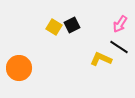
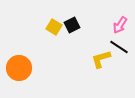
pink arrow: moved 1 px down
yellow L-shape: rotated 40 degrees counterclockwise
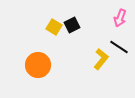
pink arrow: moved 7 px up; rotated 12 degrees counterclockwise
yellow L-shape: rotated 145 degrees clockwise
orange circle: moved 19 px right, 3 px up
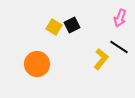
orange circle: moved 1 px left, 1 px up
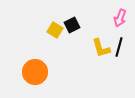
yellow square: moved 1 px right, 3 px down
black line: rotated 72 degrees clockwise
yellow L-shape: moved 11 px up; rotated 125 degrees clockwise
orange circle: moved 2 px left, 8 px down
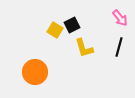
pink arrow: rotated 60 degrees counterclockwise
yellow L-shape: moved 17 px left
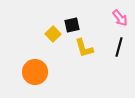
black square: rotated 14 degrees clockwise
yellow square: moved 2 px left, 4 px down; rotated 14 degrees clockwise
